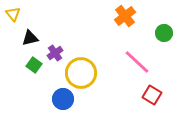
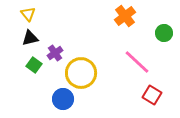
yellow triangle: moved 15 px right
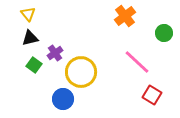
yellow circle: moved 1 px up
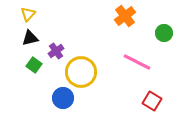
yellow triangle: rotated 21 degrees clockwise
purple cross: moved 1 px right, 2 px up
pink line: rotated 16 degrees counterclockwise
red square: moved 6 px down
blue circle: moved 1 px up
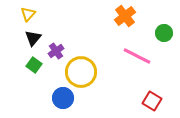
black triangle: moved 3 px right; rotated 36 degrees counterclockwise
pink line: moved 6 px up
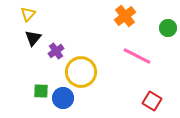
green circle: moved 4 px right, 5 px up
green square: moved 7 px right, 26 px down; rotated 35 degrees counterclockwise
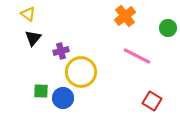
yellow triangle: rotated 35 degrees counterclockwise
purple cross: moved 5 px right; rotated 21 degrees clockwise
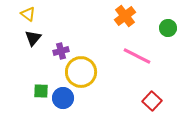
red square: rotated 12 degrees clockwise
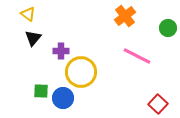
purple cross: rotated 14 degrees clockwise
red square: moved 6 px right, 3 px down
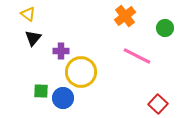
green circle: moved 3 px left
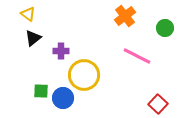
black triangle: rotated 12 degrees clockwise
yellow circle: moved 3 px right, 3 px down
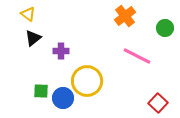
yellow circle: moved 3 px right, 6 px down
red square: moved 1 px up
